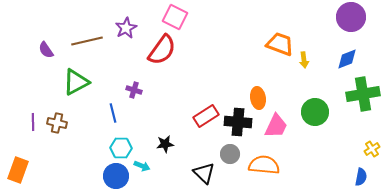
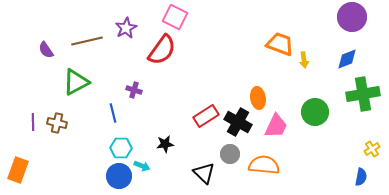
purple circle: moved 1 px right
black cross: rotated 24 degrees clockwise
blue circle: moved 3 px right
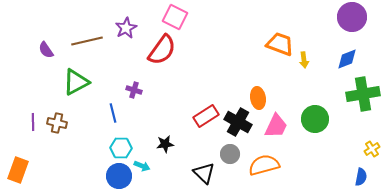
green circle: moved 7 px down
orange semicircle: rotated 20 degrees counterclockwise
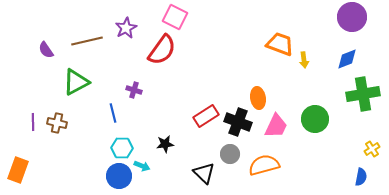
black cross: rotated 8 degrees counterclockwise
cyan hexagon: moved 1 px right
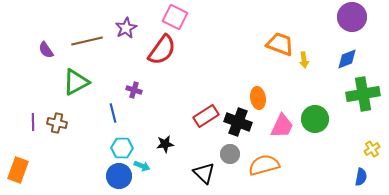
pink trapezoid: moved 6 px right
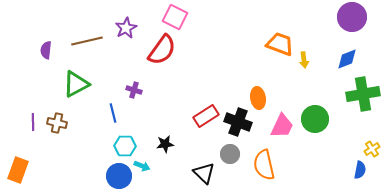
purple semicircle: rotated 42 degrees clockwise
green triangle: moved 2 px down
cyan hexagon: moved 3 px right, 2 px up
orange semicircle: rotated 88 degrees counterclockwise
blue semicircle: moved 1 px left, 7 px up
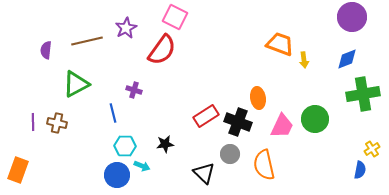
blue circle: moved 2 px left, 1 px up
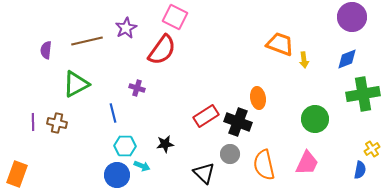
purple cross: moved 3 px right, 2 px up
pink trapezoid: moved 25 px right, 37 px down
orange rectangle: moved 1 px left, 4 px down
